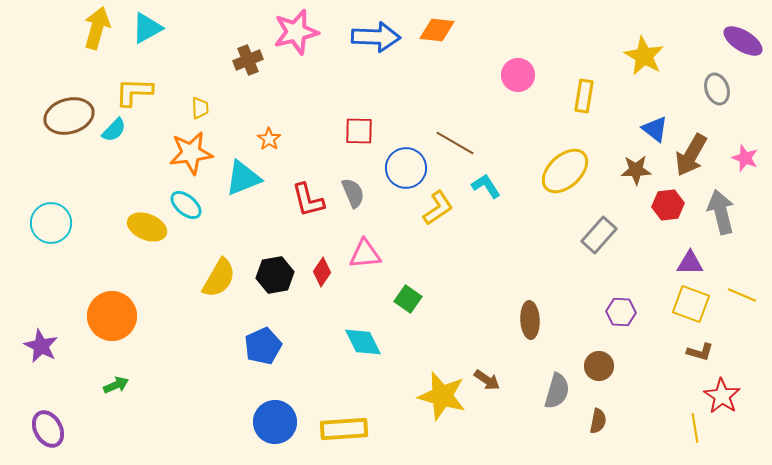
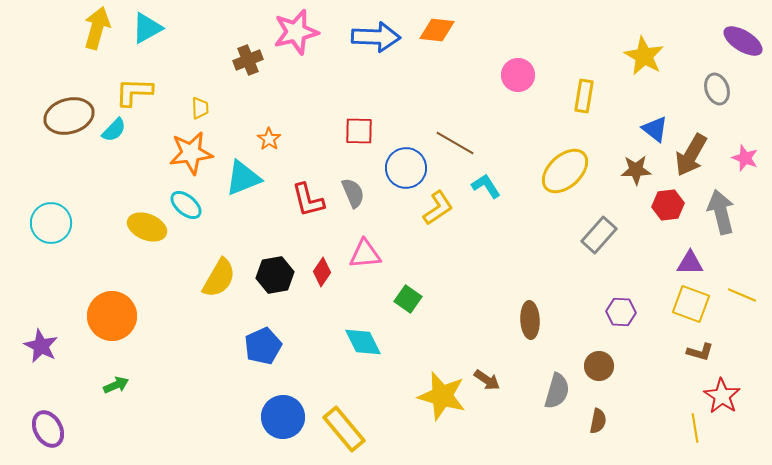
blue circle at (275, 422): moved 8 px right, 5 px up
yellow rectangle at (344, 429): rotated 54 degrees clockwise
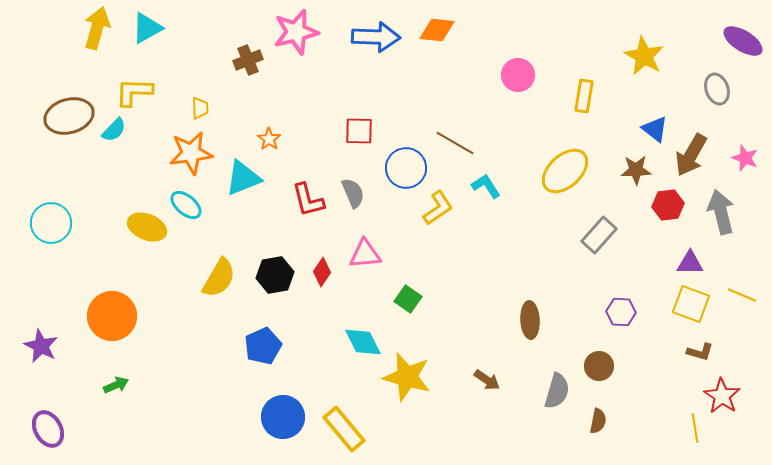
yellow star at (442, 396): moved 35 px left, 19 px up
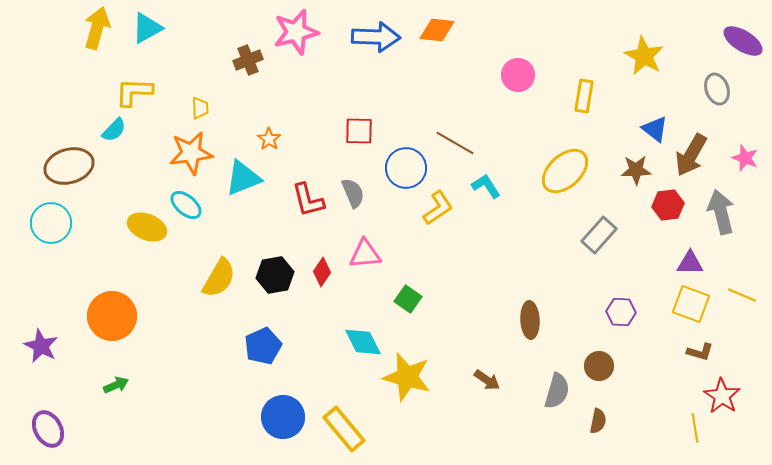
brown ellipse at (69, 116): moved 50 px down
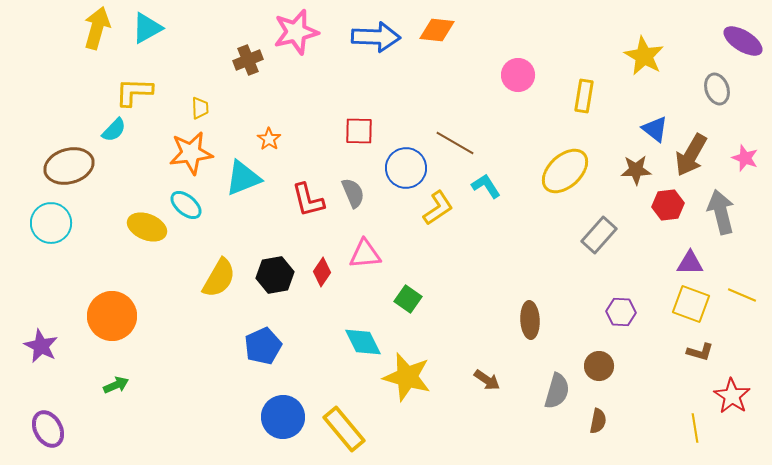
red star at (722, 396): moved 10 px right
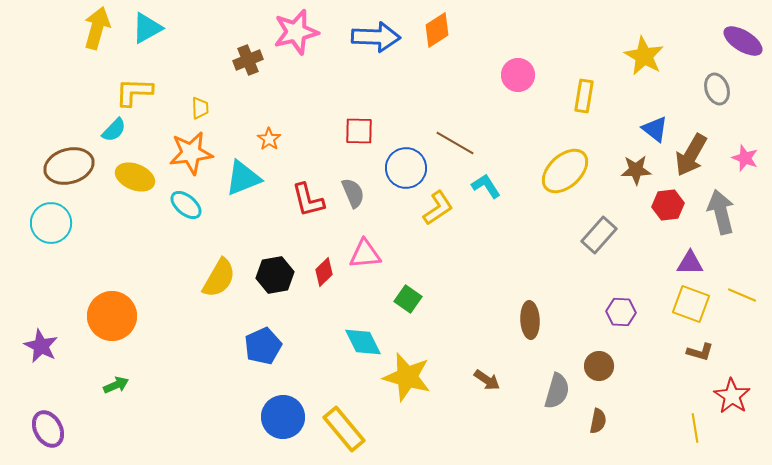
orange diamond at (437, 30): rotated 39 degrees counterclockwise
yellow ellipse at (147, 227): moved 12 px left, 50 px up
red diamond at (322, 272): moved 2 px right; rotated 12 degrees clockwise
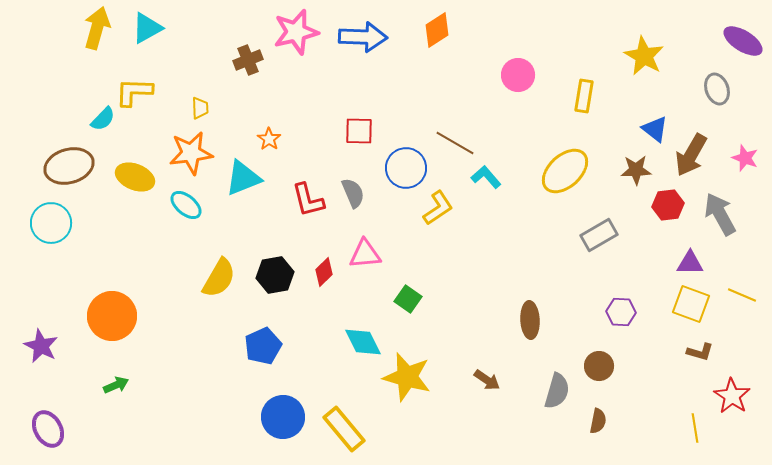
blue arrow at (376, 37): moved 13 px left
cyan semicircle at (114, 130): moved 11 px left, 11 px up
cyan L-shape at (486, 186): moved 9 px up; rotated 8 degrees counterclockwise
gray arrow at (721, 212): moved 1 px left, 2 px down; rotated 15 degrees counterclockwise
gray rectangle at (599, 235): rotated 18 degrees clockwise
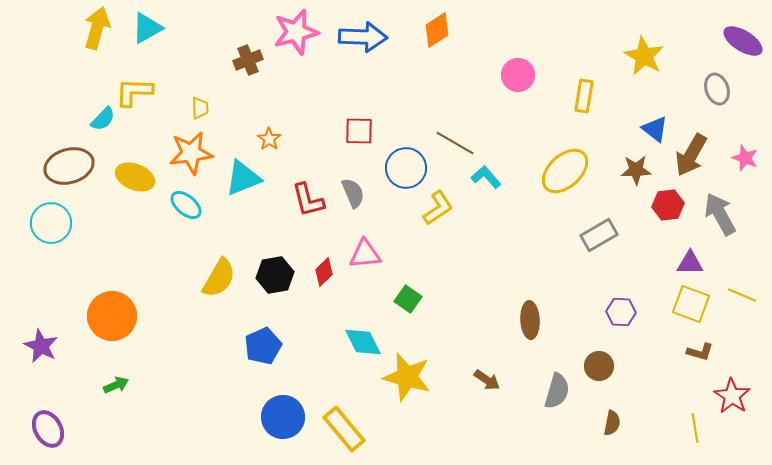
brown semicircle at (598, 421): moved 14 px right, 2 px down
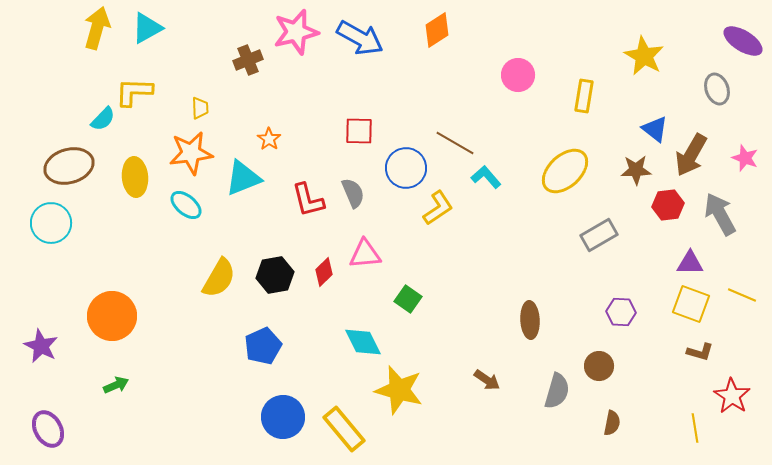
blue arrow at (363, 37): moved 3 px left, 1 px down; rotated 27 degrees clockwise
yellow ellipse at (135, 177): rotated 63 degrees clockwise
yellow star at (407, 377): moved 8 px left, 13 px down
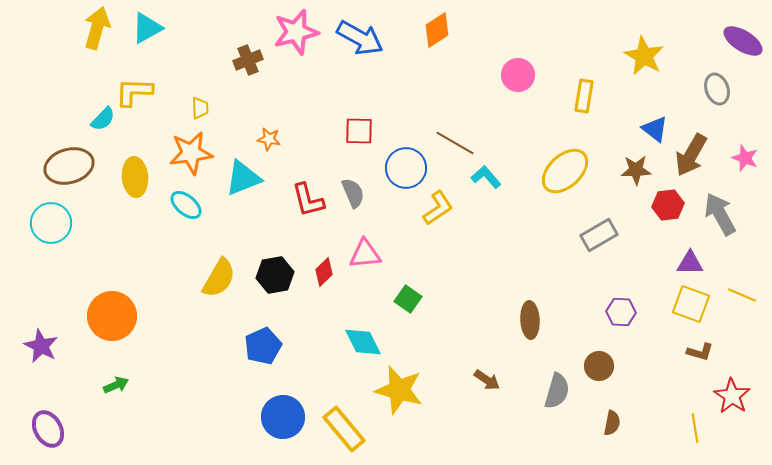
orange star at (269, 139): rotated 25 degrees counterclockwise
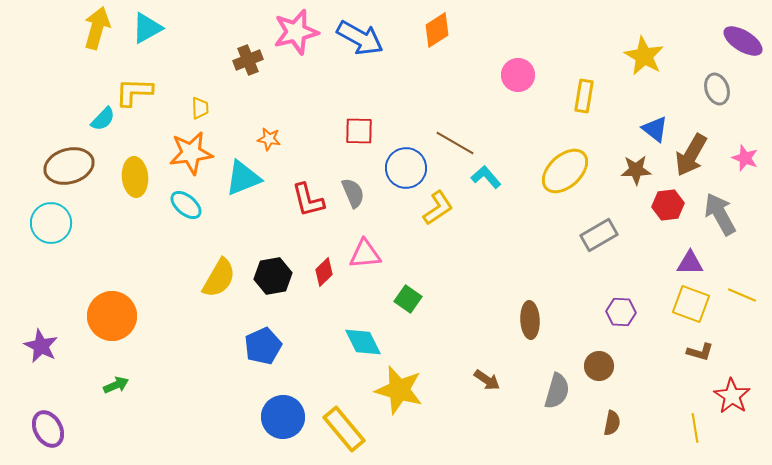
black hexagon at (275, 275): moved 2 px left, 1 px down
